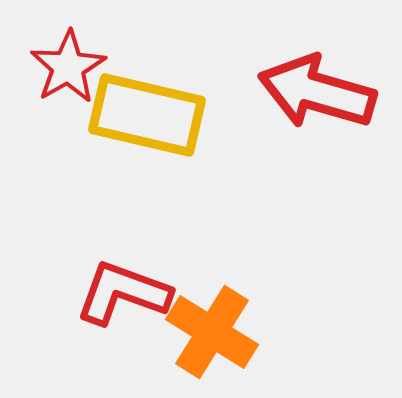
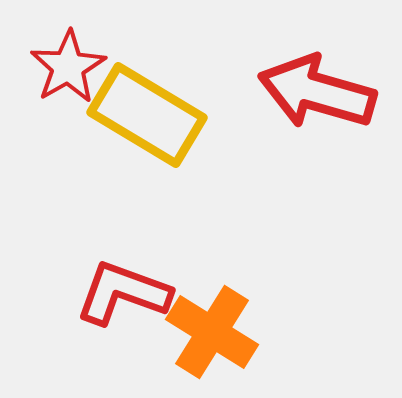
yellow rectangle: rotated 18 degrees clockwise
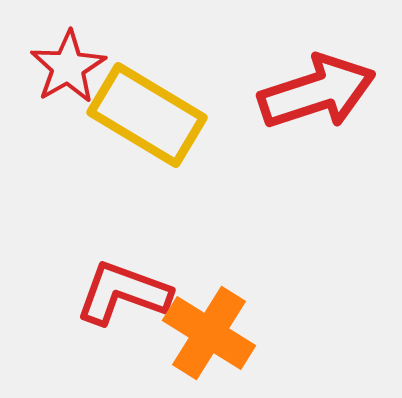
red arrow: rotated 146 degrees clockwise
orange cross: moved 3 px left, 1 px down
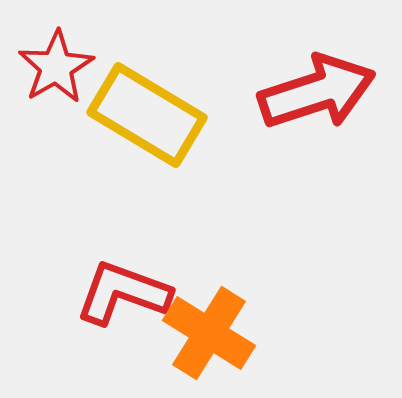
red star: moved 12 px left
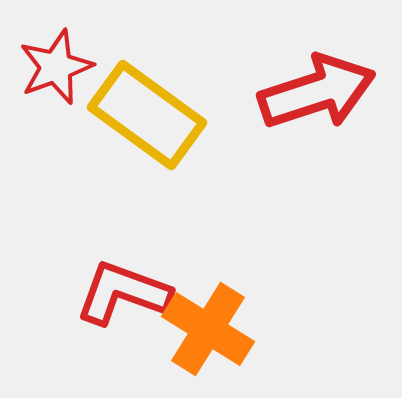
red star: rotated 10 degrees clockwise
yellow rectangle: rotated 5 degrees clockwise
orange cross: moved 1 px left, 4 px up
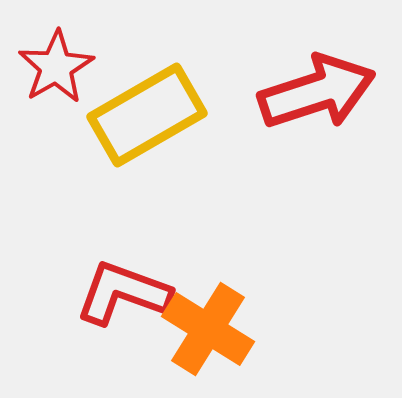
red star: rotated 10 degrees counterclockwise
yellow rectangle: rotated 66 degrees counterclockwise
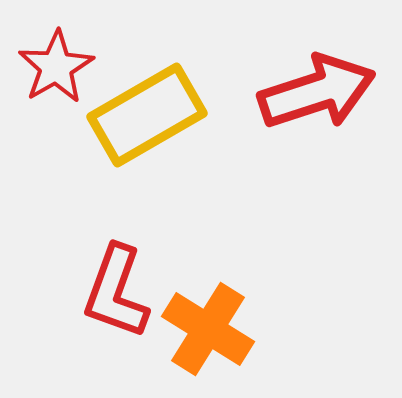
red L-shape: moved 7 px left, 1 px up; rotated 90 degrees counterclockwise
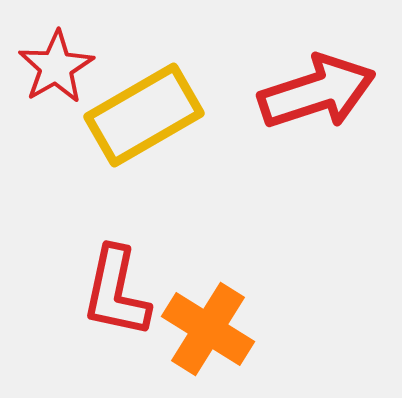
yellow rectangle: moved 3 px left
red L-shape: rotated 8 degrees counterclockwise
